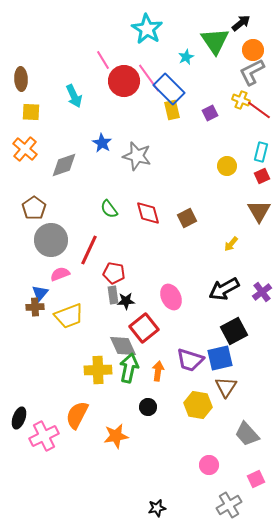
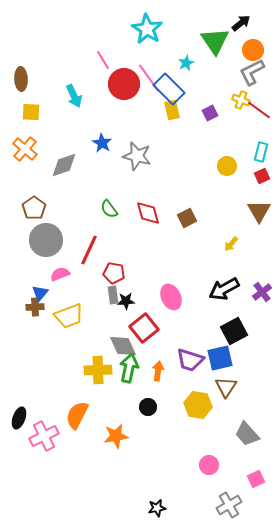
cyan star at (186, 57): moved 6 px down
red circle at (124, 81): moved 3 px down
gray circle at (51, 240): moved 5 px left
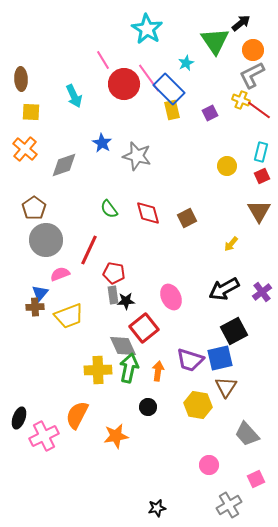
gray L-shape at (252, 72): moved 3 px down
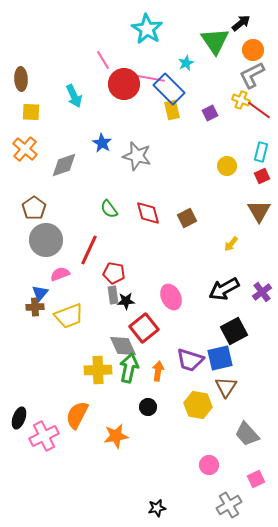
pink line at (149, 78): rotated 44 degrees counterclockwise
